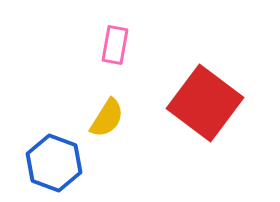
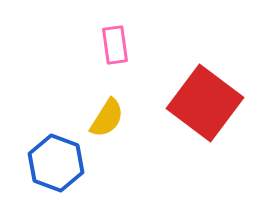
pink rectangle: rotated 18 degrees counterclockwise
blue hexagon: moved 2 px right
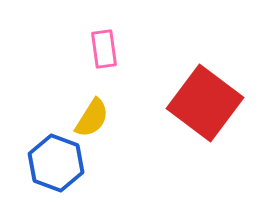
pink rectangle: moved 11 px left, 4 px down
yellow semicircle: moved 15 px left
